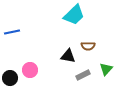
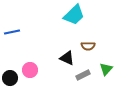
black triangle: moved 1 px left, 2 px down; rotated 14 degrees clockwise
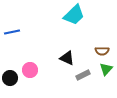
brown semicircle: moved 14 px right, 5 px down
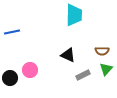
cyan trapezoid: rotated 45 degrees counterclockwise
black triangle: moved 1 px right, 3 px up
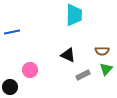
black circle: moved 9 px down
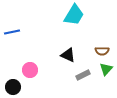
cyan trapezoid: rotated 30 degrees clockwise
black circle: moved 3 px right
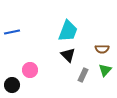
cyan trapezoid: moved 6 px left, 16 px down; rotated 10 degrees counterclockwise
brown semicircle: moved 2 px up
black triangle: rotated 21 degrees clockwise
green triangle: moved 1 px left, 1 px down
gray rectangle: rotated 40 degrees counterclockwise
black circle: moved 1 px left, 2 px up
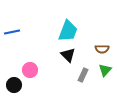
black circle: moved 2 px right
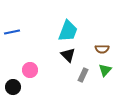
black circle: moved 1 px left, 2 px down
